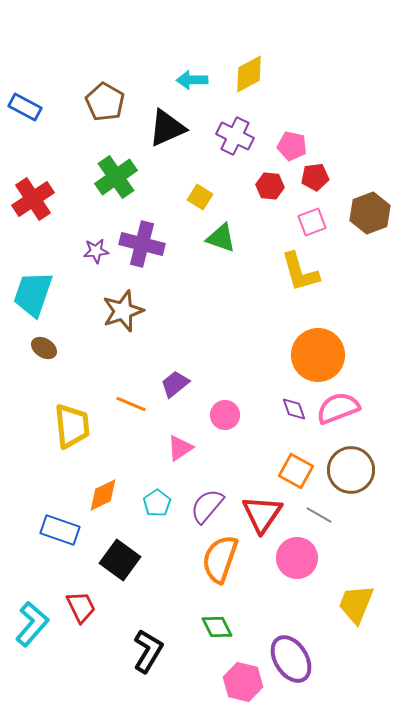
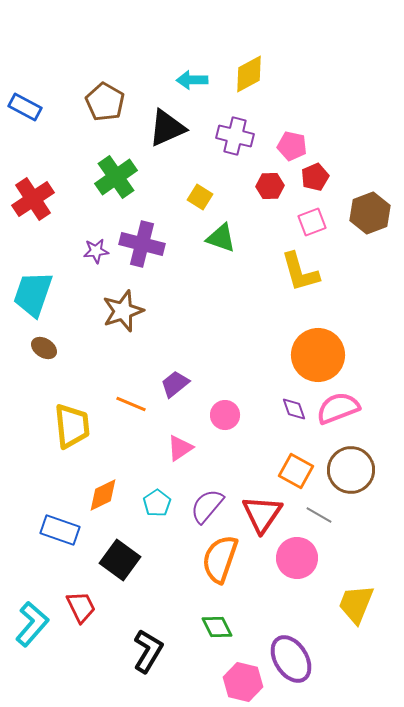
purple cross at (235, 136): rotated 12 degrees counterclockwise
red pentagon at (315, 177): rotated 16 degrees counterclockwise
red hexagon at (270, 186): rotated 8 degrees counterclockwise
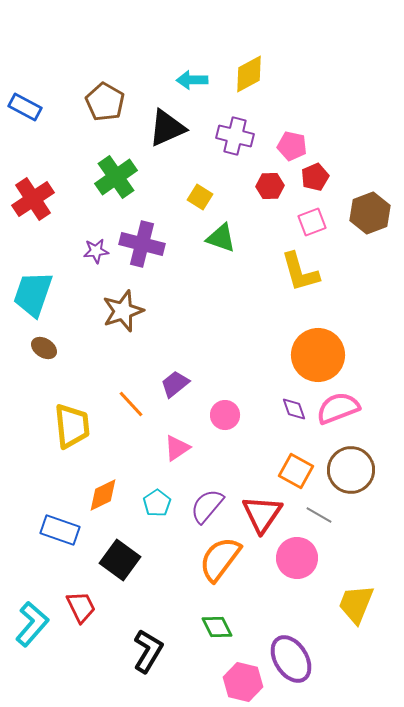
orange line at (131, 404): rotated 24 degrees clockwise
pink triangle at (180, 448): moved 3 px left
orange semicircle at (220, 559): rotated 18 degrees clockwise
